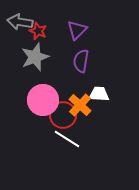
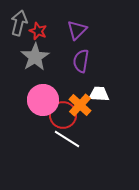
gray arrow: moved 1 px left, 1 px down; rotated 95 degrees clockwise
gray star: rotated 12 degrees counterclockwise
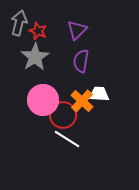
orange cross: moved 2 px right, 4 px up
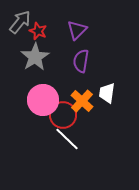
gray arrow: moved 1 px right, 1 px up; rotated 25 degrees clockwise
white trapezoid: moved 8 px right, 1 px up; rotated 85 degrees counterclockwise
white line: rotated 12 degrees clockwise
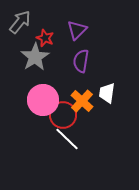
red star: moved 7 px right, 7 px down
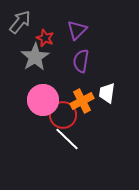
orange cross: rotated 20 degrees clockwise
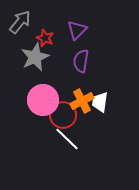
gray star: rotated 8 degrees clockwise
white trapezoid: moved 7 px left, 9 px down
